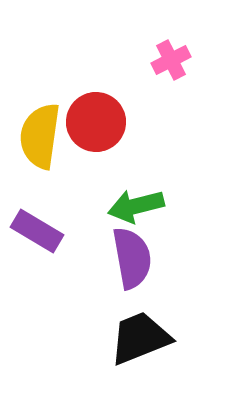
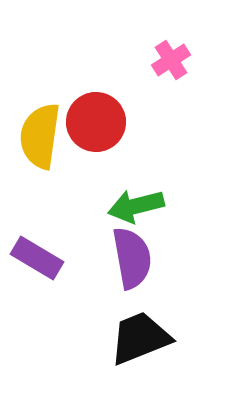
pink cross: rotated 6 degrees counterclockwise
purple rectangle: moved 27 px down
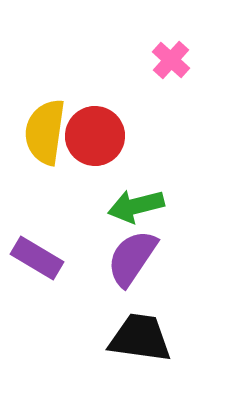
pink cross: rotated 15 degrees counterclockwise
red circle: moved 1 px left, 14 px down
yellow semicircle: moved 5 px right, 4 px up
purple semicircle: rotated 136 degrees counterclockwise
black trapezoid: rotated 30 degrees clockwise
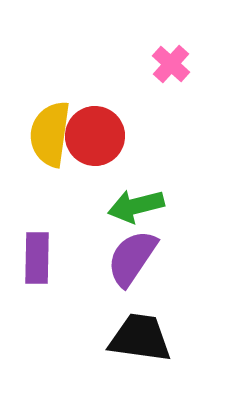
pink cross: moved 4 px down
yellow semicircle: moved 5 px right, 2 px down
purple rectangle: rotated 60 degrees clockwise
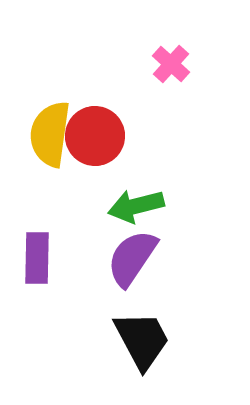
black trapezoid: moved 2 px right, 2 px down; rotated 54 degrees clockwise
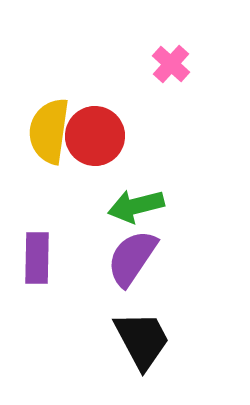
yellow semicircle: moved 1 px left, 3 px up
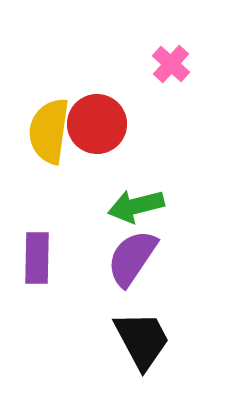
red circle: moved 2 px right, 12 px up
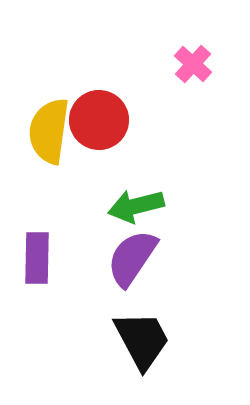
pink cross: moved 22 px right
red circle: moved 2 px right, 4 px up
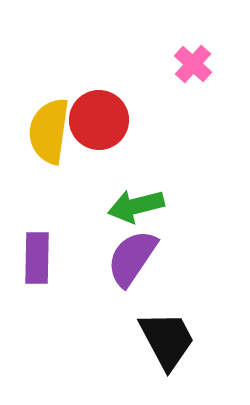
black trapezoid: moved 25 px right
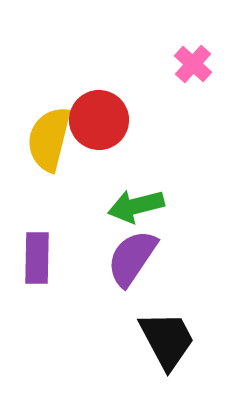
yellow semicircle: moved 8 px down; rotated 6 degrees clockwise
